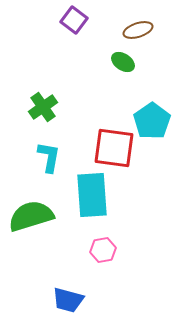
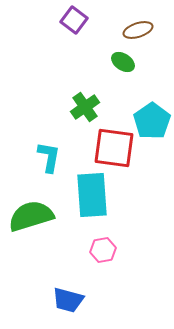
green cross: moved 42 px right
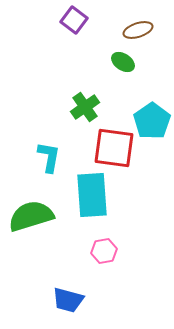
pink hexagon: moved 1 px right, 1 px down
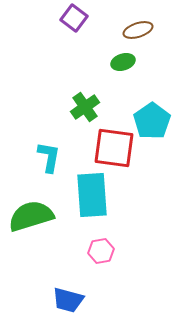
purple square: moved 2 px up
green ellipse: rotated 50 degrees counterclockwise
pink hexagon: moved 3 px left
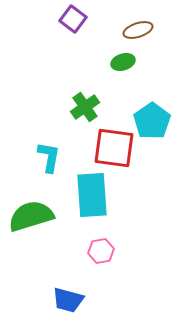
purple square: moved 1 px left, 1 px down
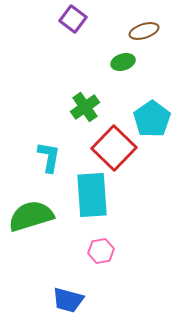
brown ellipse: moved 6 px right, 1 px down
cyan pentagon: moved 2 px up
red square: rotated 36 degrees clockwise
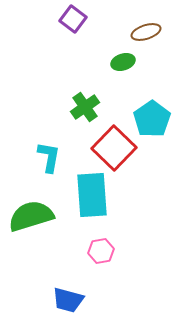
brown ellipse: moved 2 px right, 1 px down
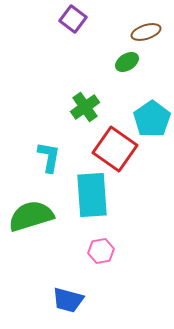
green ellipse: moved 4 px right; rotated 15 degrees counterclockwise
red square: moved 1 px right, 1 px down; rotated 9 degrees counterclockwise
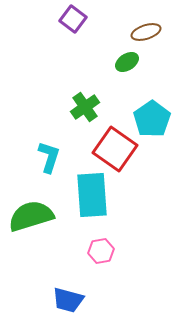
cyan L-shape: rotated 8 degrees clockwise
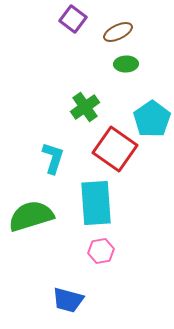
brown ellipse: moved 28 px left; rotated 8 degrees counterclockwise
green ellipse: moved 1 px left, 2 px down; rotated 30 degrees clockwise
cyan L-shape: moved 4 px right, 1 px down
cyan rectangle: moved 4 px right, 8 px down
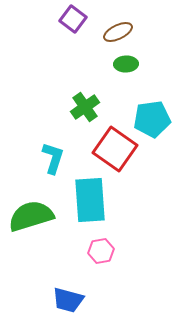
cyan pentagon: rotated 27 degrees clockwise
cyan rectangle: moved 6 px left, 3 px up
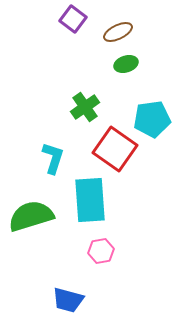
green ellipse: rotated 15 degrees counterclockwise
